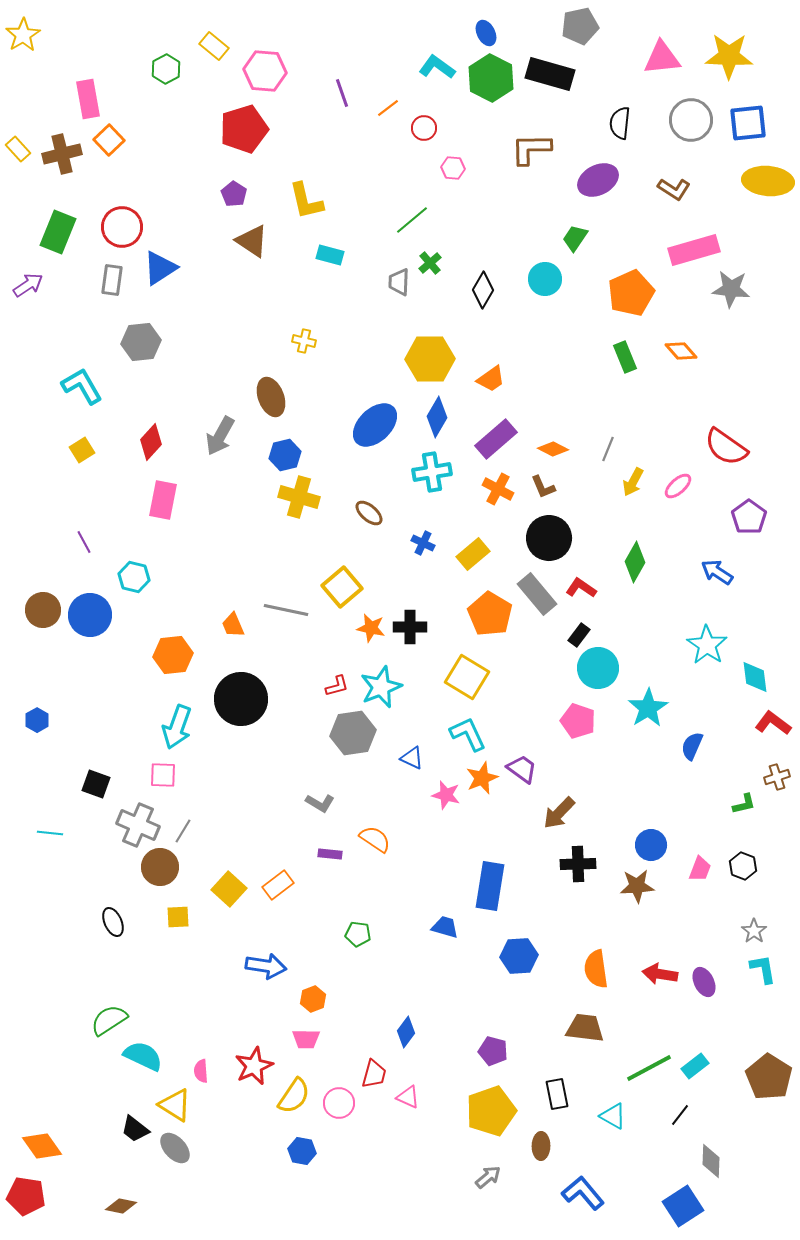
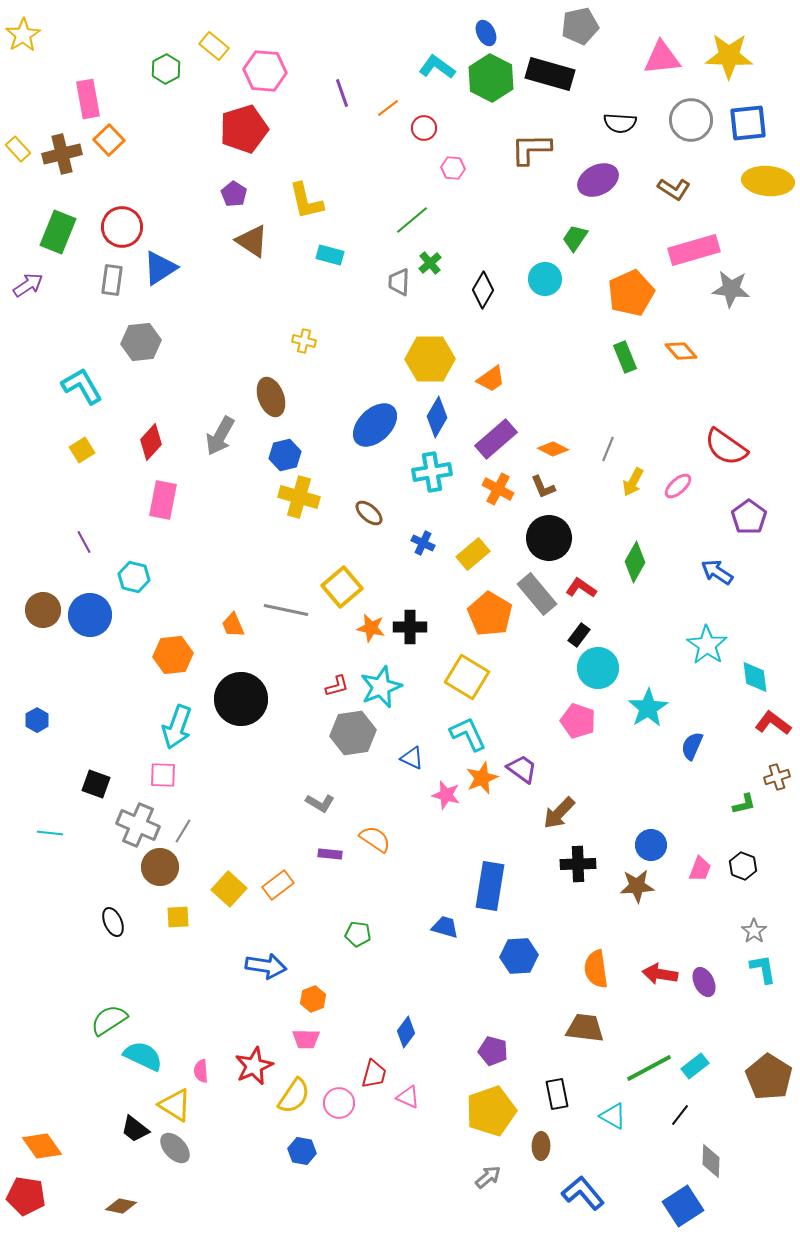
black semicircle at (620, 123): rotated 92 degrees counterclockwise
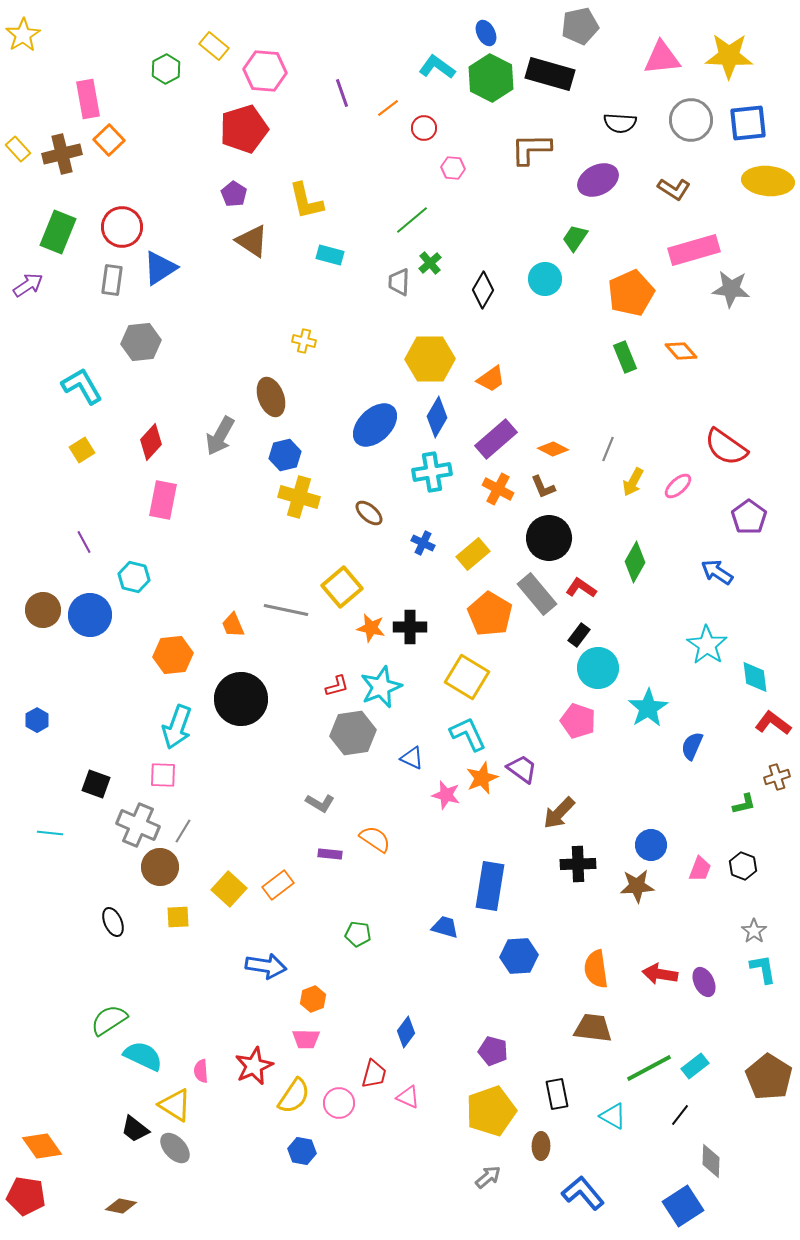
brown trapezoid at (585, 1028): moved 8 px right
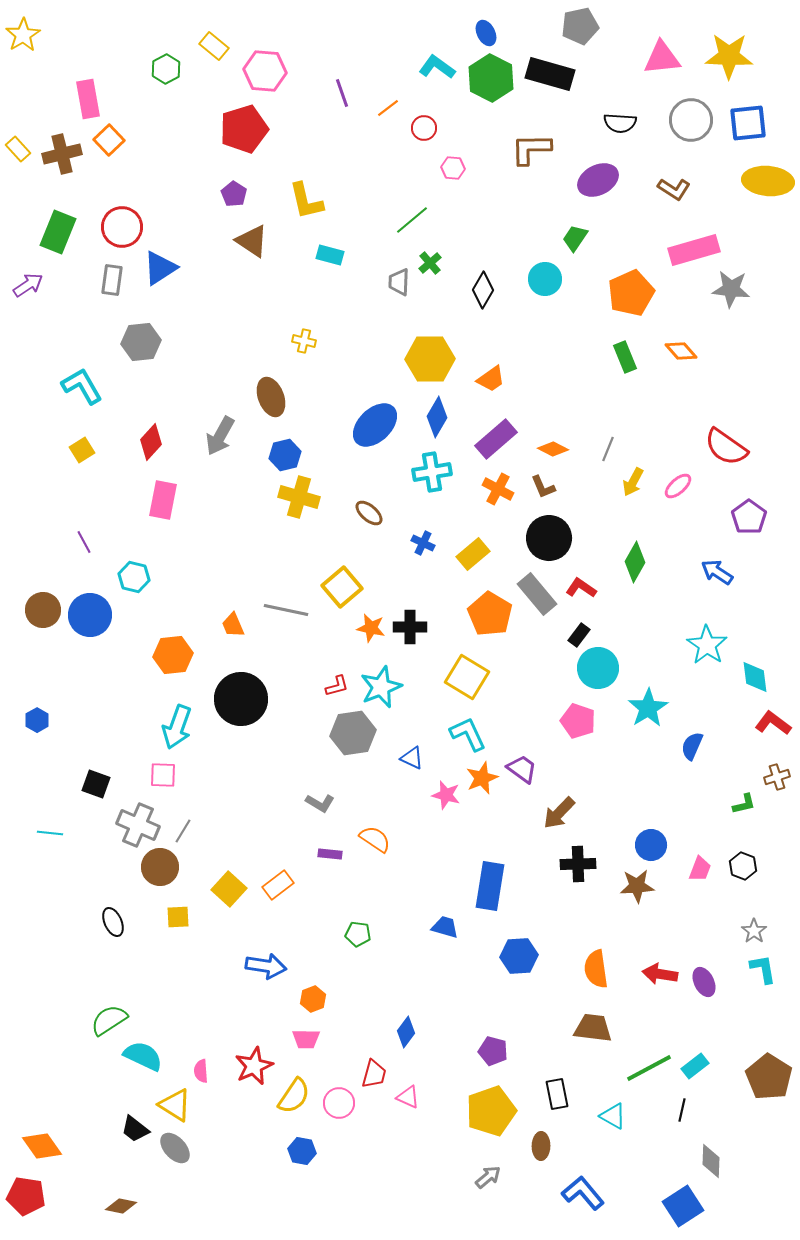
black line at (680, 1115): moved 2 px right, 5 px up; rotated 25 degrees counterclockwise
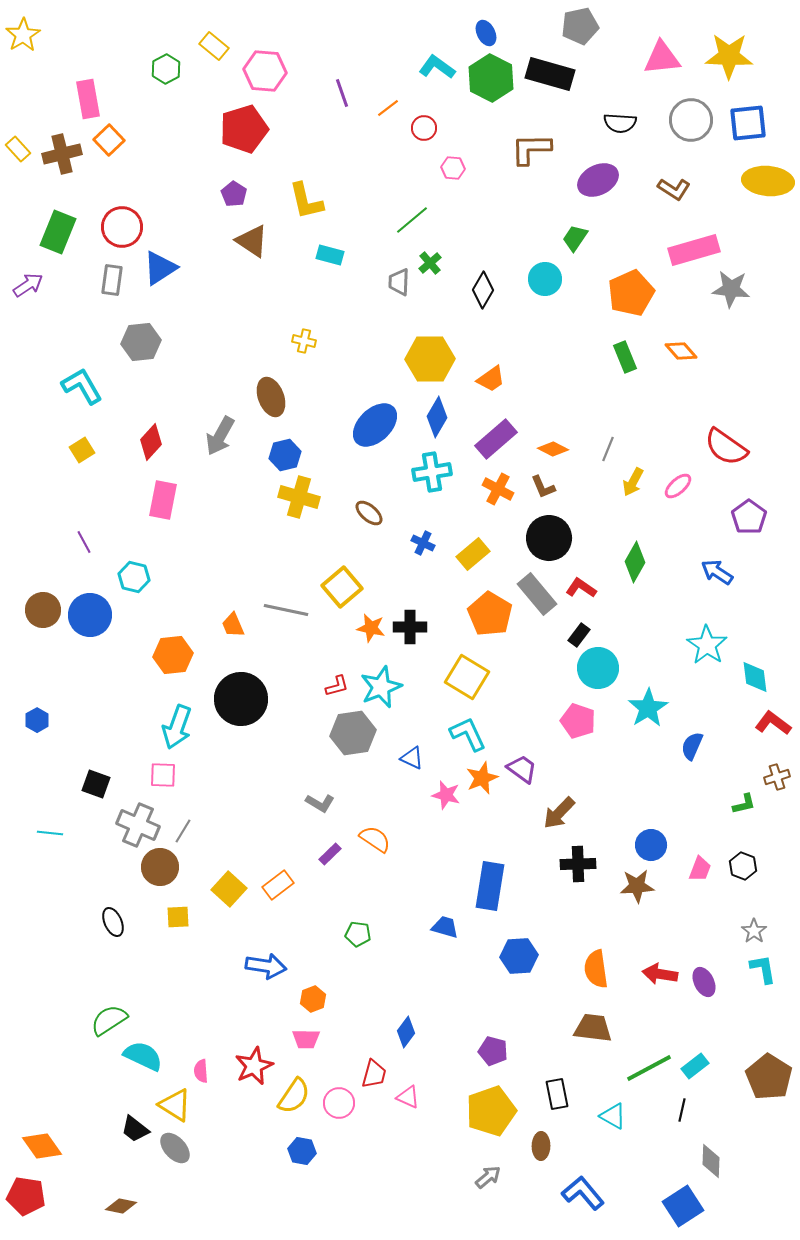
purple rectangle at (330, 854): rotated 50 degrees counterclockwise
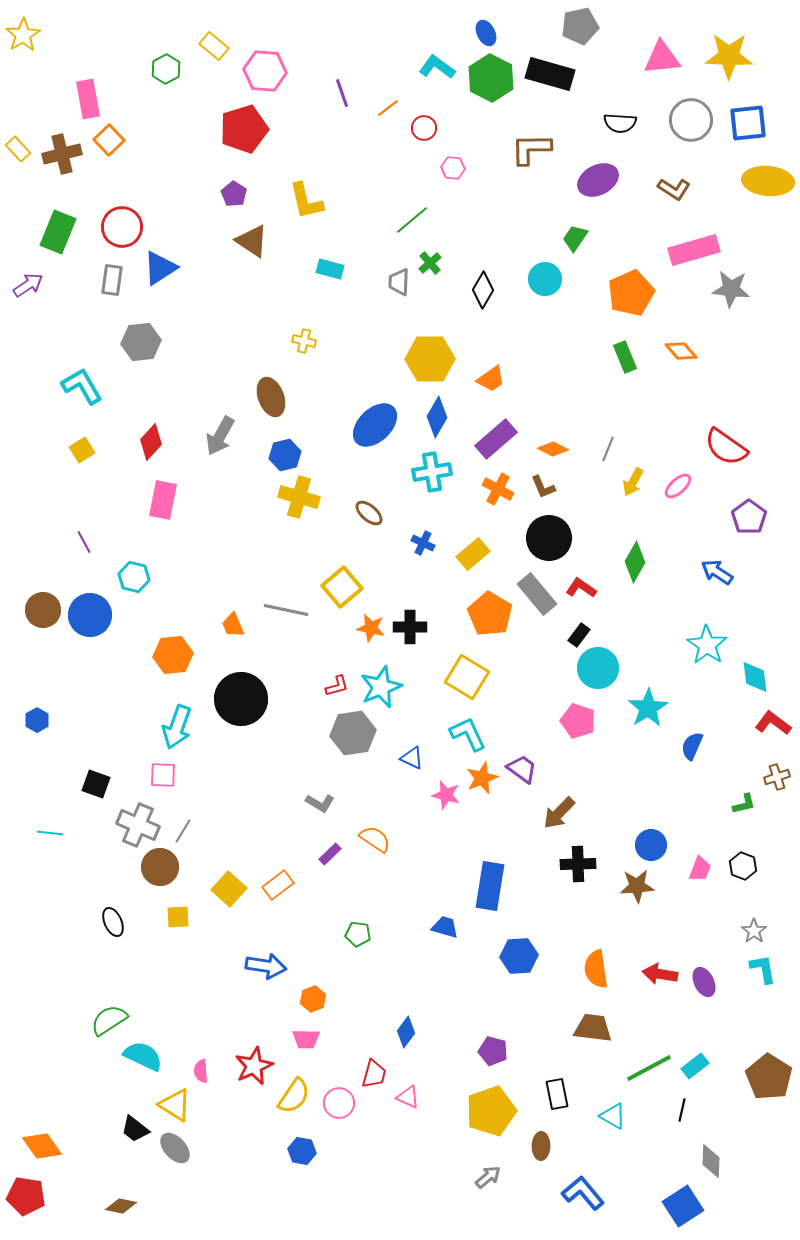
cyan rectangle at (330, 255): moved 14 px down
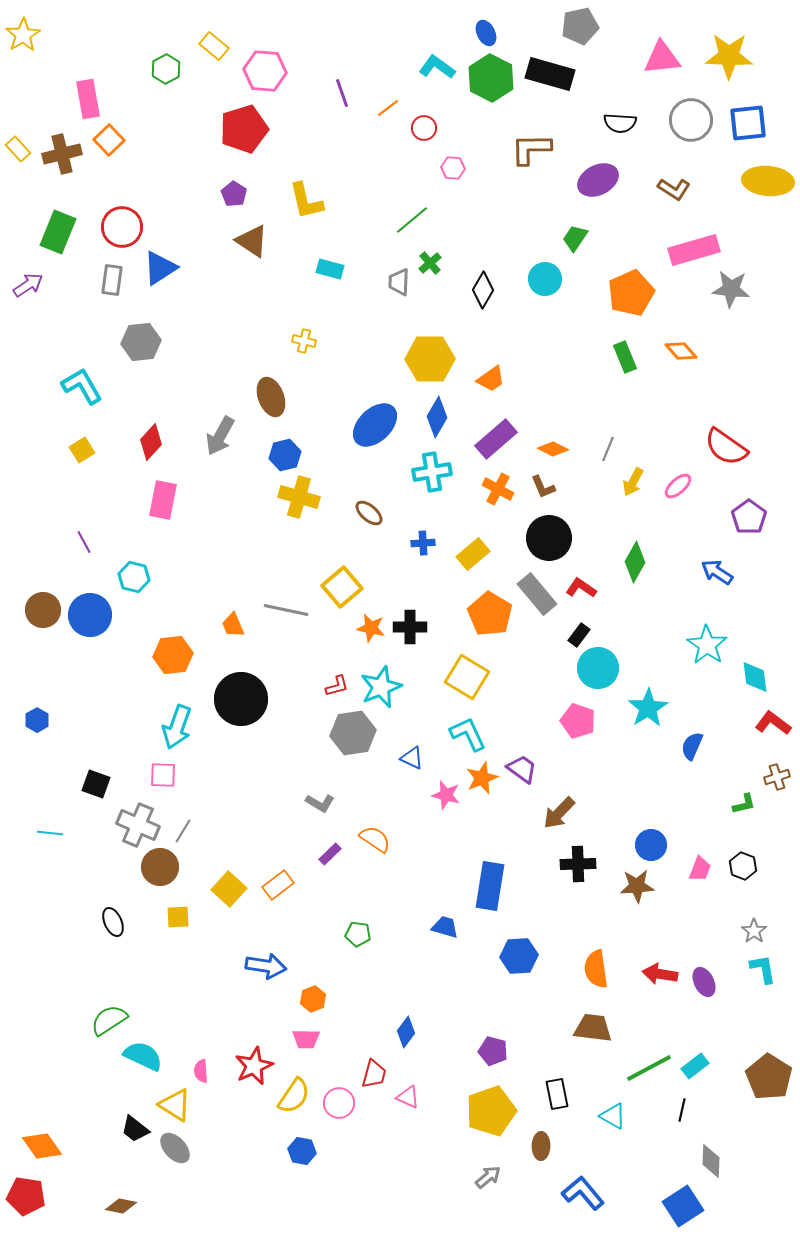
blue cross at (423, 543): rotated 30 degrees counterclockwise
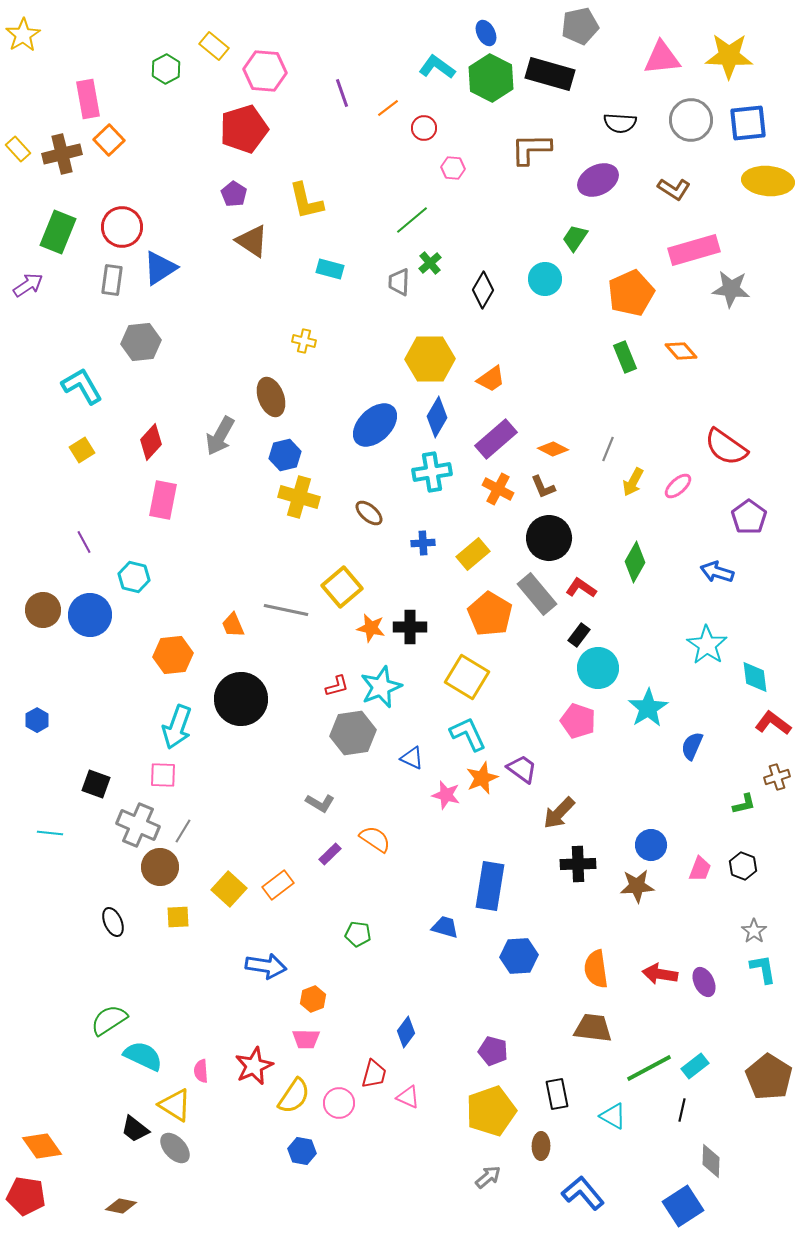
blue arrow at (717, 572): rotated 16 degrees counterclockwise
